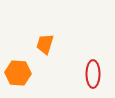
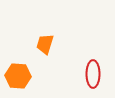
orange hexagon: moved 3 px down
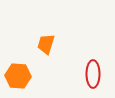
orange trapezoid: moved 1 px right
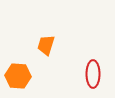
orange trapezoid: moved 1 px down
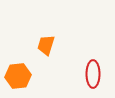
orange hexagon: rotated 10 degrees counterclockwise
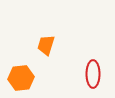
orange hexagon: moved 3 px right, 2 px down
